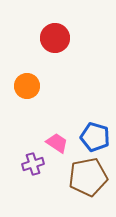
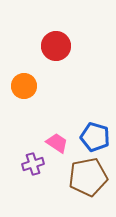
red circle: moved 1 px right, 8 px down
orange circle: moved 3 px left
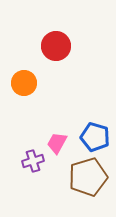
orange circle: moved 3 px up
pink trapezoid: rotated 95 degrees counterclockwise
purple cross: moved 3 px up
brown pentagon: rotated 6 degrees counterclockwise
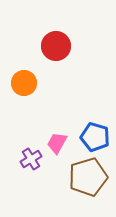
purple cross: moved 2 px left, 2 px up; rotated 15 degrees counterclockwise
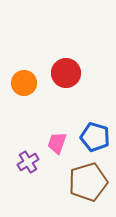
red circle: moved 10 px right, 27 px down
pink trapezoid: rotated 10 degrees counterclockwise
purple cross: moved 3 px left, 3 px down
brown pentagon: moved 5 px down
